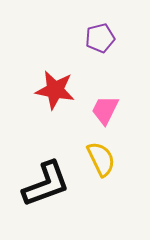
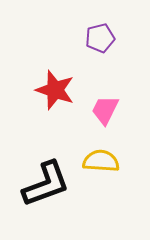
red star: rotated 9 degrees clockwise
yellow semicircle: moved 2 px down; rotated 60 degrees counterclockwise
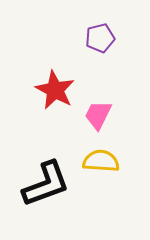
red star: rotated 9 degrees clockwise
pink trapezoid: moved 7 px left, 5 px down
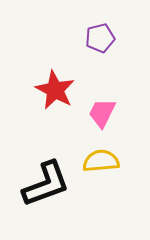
pink trapezoid: moved 4 px right, 2 px up
yellow semicircle: rotated 9 degrees counterclockwise
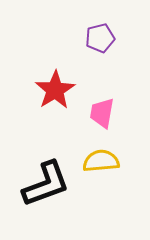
red star: rotated 12 degrees clockwise
pink trapezoid: rotated 16 degrees counterclockwise
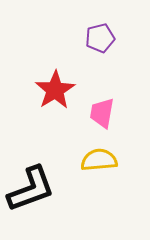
yellow semicircle: moved 2 px left, 1 px up
black L-shape: moved 15 px left, 5 px down
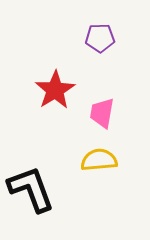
purple pentagon: rotated 12 degrees clockwise
black L-shape: rotated 90 degrees counterclockwise
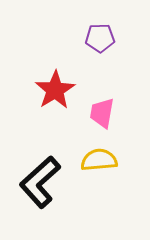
black L-shape: moved 9 px right, 7 px up; rotated 112 degrees counterclockwise
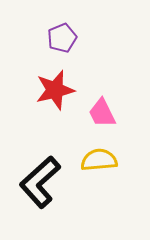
purple pentagon: moved 38 px left; rotated 20 degrees counterclockwise
red star: rotated 18 degrees clockwise
pink trapezoid: rotated 36 degrees counterclockwise
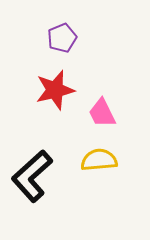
black L-shape: moved 8 px left, 6 px up
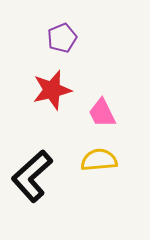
red star: moved 3 px left
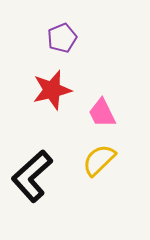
yellow semicircle: rotated 39 degrees counterclockwise
